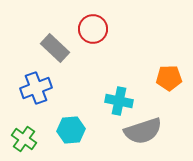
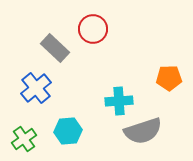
blue cross: rotated 20 degrees counterclockwise
cyan cross: rotated 16 degrees counterclockwise
cyan hexagon: moved 3 px left, 1 px down
green cross: rotated 20 degrees clockwise
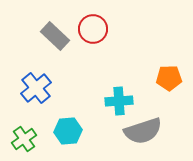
gray rectangle: moved 12 px up
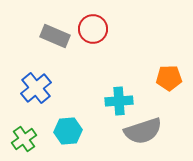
gray rectangle: rotated 20 degrees counterclockwise
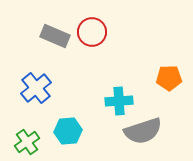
red circle: moved 1 px left, 3 px down
green cross: moved 3 px right, 3 px down
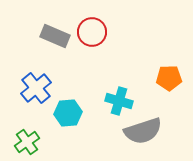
cyan cross: rotated 20 degrees clockwise
cyan hexagon: moved 18 px up
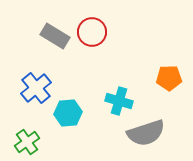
gray rectangle: rotated 8 degrees clockwise
gray semicircle: moved 3 px right, 2 px down
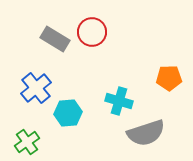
gray rectangle: moved 3 px down
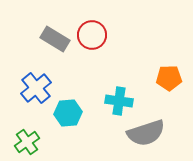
red circle: moved 3 px down
cyan cross: rotated 8 degrees counterclockwise
